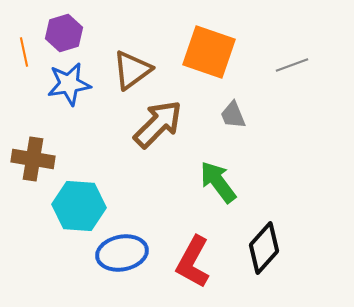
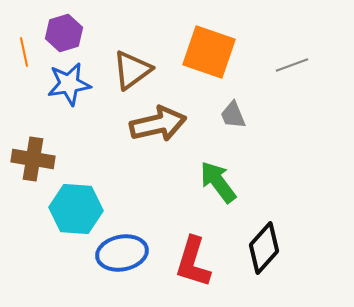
brown arrow: rotated 32 degrees clockwise
cyan hexagon: moved 3 px left, 3 px down
red L-shape: rotated 12 degrees counterclockwise
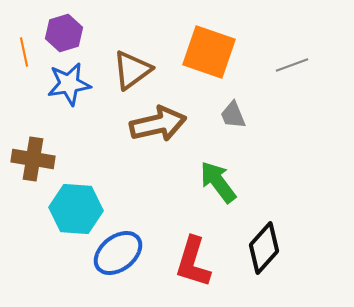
blue ellipse: moved 4 px left; rotated 27 degrees counterclockwise
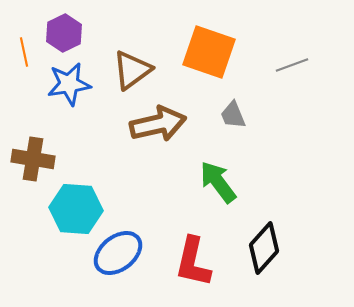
purple hexagon: rotated 9 degrees counterclockwise
red L-shape: rotated 4 degrees counterclockwise
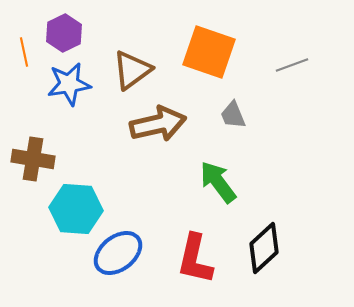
black diamond: rotated 6 degrees clockwise
red L-shape: moved 2 px right, 3 px up
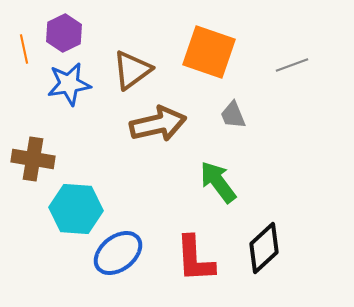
orange line: moved 3 px up
red L-shape: rotated 16 degrees counterclockwise
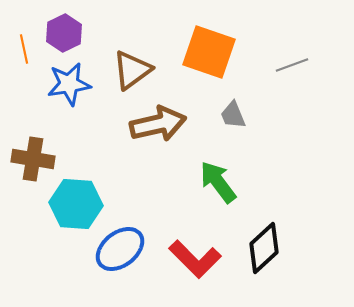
cyan hexagon: moved 5 px up
blue ellipse: moved 2 px right, 4 px up
red L-shape: rotated 42 degrees counterclockwise
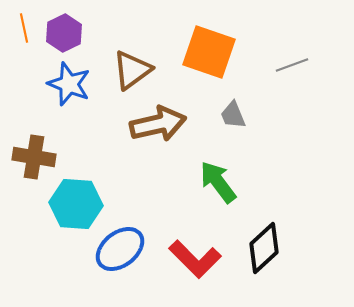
orange line: moved 21 px up
blue star: rotated 30 degrees clockwise
brown cross: moved 1 px right, 2 px up
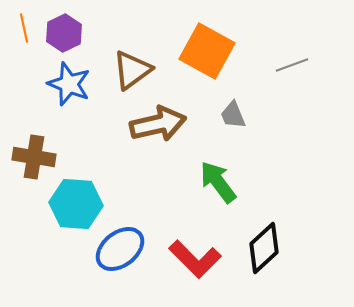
orange square: moved 2 px left, 1 px up; rotated 10 degrees clockwise
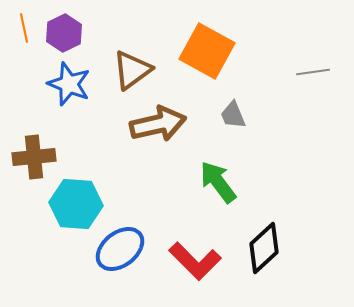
gray line: moved 21 px right, 7 px down; rotated 12 degrees clockwise
brown cross: rotated 15 degrees counterclockwise
red L-shape: moved 2 px down
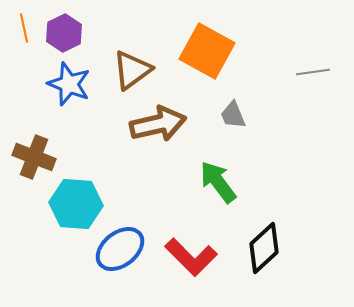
brown cross: rotated 27 degrees clockwise
red L-shape: moved 4 px left, 4 px up
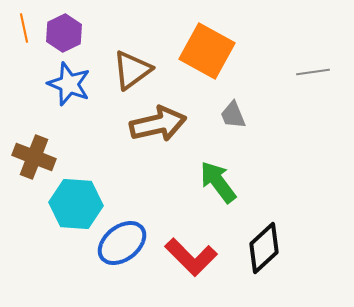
blue ellipse: moved 2 px right, 6 px up
